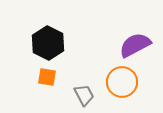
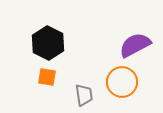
gray trapezoid: rotated 20 degrees clockwise
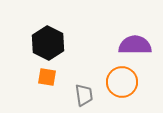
purple semicircle: rotated 28 degrees clockwise
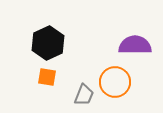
black hexagon: rotated 8 degrees clockwise
orange circle: moved 7 px left
gray trapezoid: rotated 30 degrees clockwise
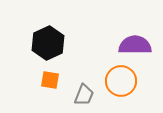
orange square: moved 3 px right, 3 px down
orange circle: moved 6 px right, 1 px up
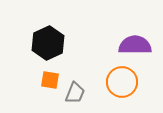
orange circle: moved 1 px right, 1 px down
gray trapezoid: moved 9 px left, 2 px up
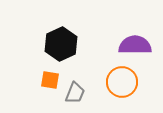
black hexagon: moved 13 px right, 1 px down
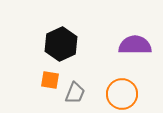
orange circle: moved 12 px down
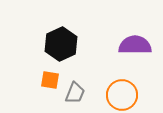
orange circle: moved 1 px down
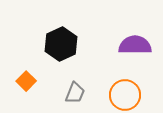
orange square: moved 24 px left, 1 px down; rotated 36 degrees clockwise
orange circle: moved 3 px right
